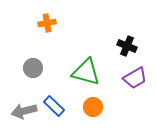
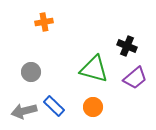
orange cross: moved 3 px left, 1 px up
gray circle: moved 2 px left, 4 px down
green triangle: moved 8 px right, 3 px up
purple trapezoid: rotated 10 degrees counterclockwise
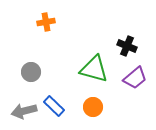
orange cross: moved 2 px right
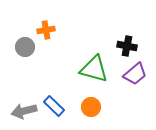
orange cross: moved 8 px down
black cross: rotated 12 degrees counterclockwise
gray circle: moved 6 px left, 25 px up
purple trapezoid: moved 4 px up
orange circle: moved 2 px left
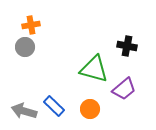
orange cross: moved 15 px left, 5 px up
purple trapezoid: moved 11 px left, 15 px down
orange circle: moved 1 px left, 2 px down
gray arrow: rotated 30 degrees clockwise
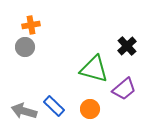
black cross: rotated 36 degrees clockwise
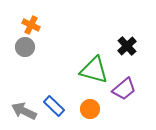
orange cross: rotated 36 degrees clockwise
green triangle: moved 1 px down
gray arrow: rotated 10 degrees clockwise
